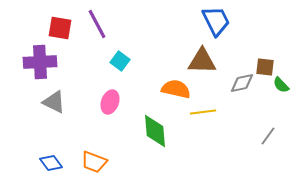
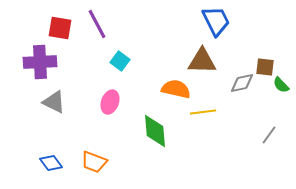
gray line: moved 1 px right, 1 px up
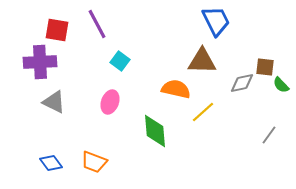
red square: moved 3 px left, 2 px down
yellow line: rotated 35 degrees counterclockwise
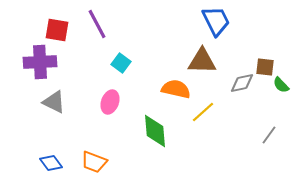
cyan square: moved 1 px right, 2 px down
